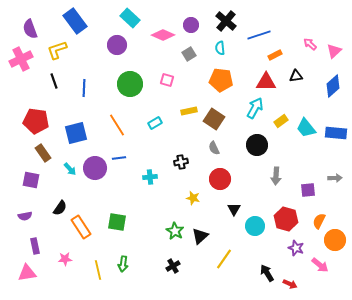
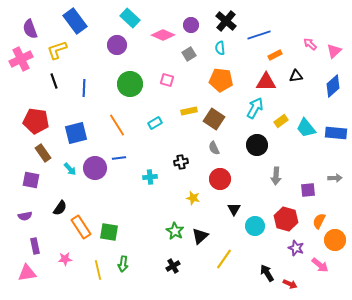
green square at (117, 222): moved 8 px left, 10 px down
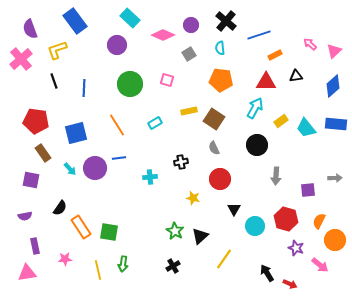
pink cross at (21, 59): rotated 15 degrees counterclockwise
blue rectangle at (336, 133): moved 9 px up
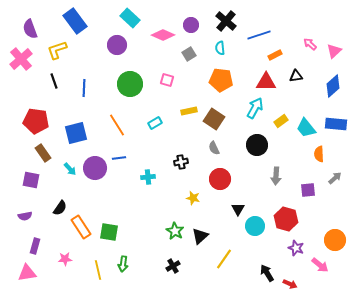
cyan cross at (150, 177): moved 2 px left
gray arrow at (335, 178): rotated 40 degrees counterclockwise
black triangle at (234, 209): moved 4 px right
orange semicircle at (319, 221): moved 67 px up; rotated 28 degrees counterclockwise
purple rectangle at (35, 246): rotated 28 degrees clockwise
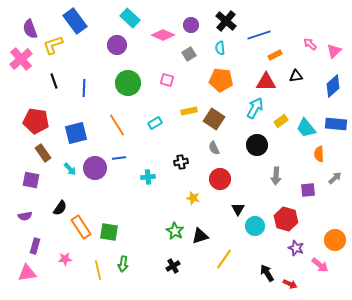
yellow L-shape at (57, 50): moved 4 px left, 5 px up
green circle at (130, 84): moved 2 px left, 1 px up
black triangle at (200, 236): rotated 24 degrees clockwise
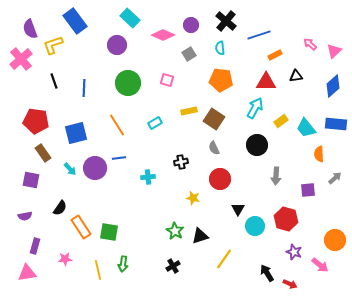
purple star at (296, 248): moved 2 px left, 4 px down
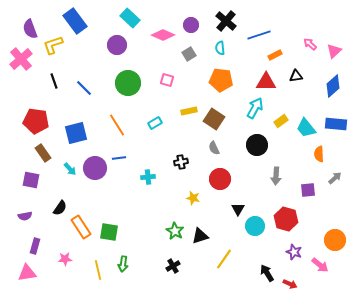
blue line at (84, 88): rotated 48 degrees counterclockwise
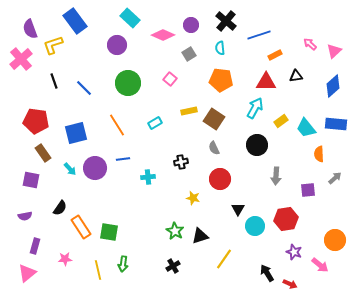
pink square at (167, 80): moved 3 px right, 1 px up; rotated 24 degrees clockwise
blue line at (119, 158): moved 4 px right, 1 px down
red hexagon at (286, 219): rotated 25 degrees counterclockwise
pink triangle at (27, 273): rotated 30 degrees counterclockwise
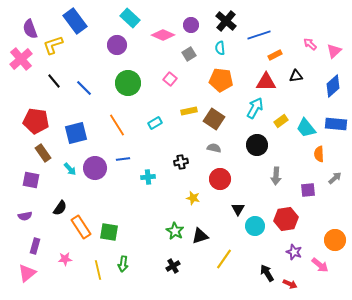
black line at (54, 81): rotated 21 degrees counterclockwise
gray semicircle at (214, 148): rotated 128 degrees clockwise
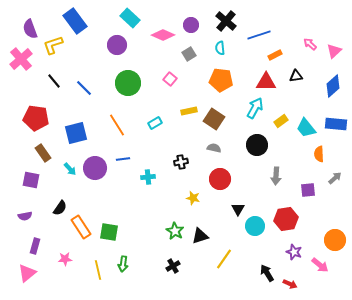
red pentagon at (36, 121): moved 3 px up
